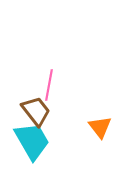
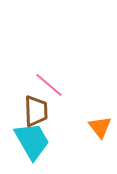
pink line: rotated 60 degrees counterclockwise
brown trapezoid: rotated 36 degrees clockwise
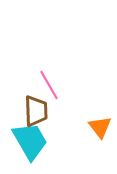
pink line: rotated 20 degrees clockwise
cyan trapezoid: moved 2 px left
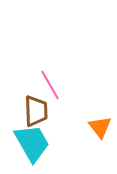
pink line: moved 1 px right
cyan trapezoid: moved 2 px right, 2 px down
